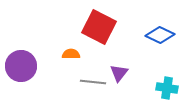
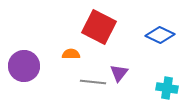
purple circle: moved 3 px right
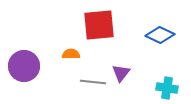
red square: moved 2 px up; rotated 32 degrees counterclockwise
purple triangle: moved 2 px right
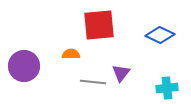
cyan cross: rotated 15 degrees counterclockwise
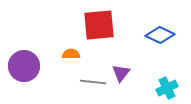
cyan cross: rotated 20 degrees counterclockwise
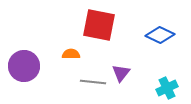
red square: rotated 16 degrees clockwise
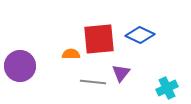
red square: moved 14 px down; rotated 16 degrees counterclockwise
blue diamond: moved 20 px left
purple circle: moved 4 px left
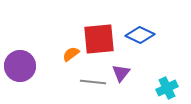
orange semicircle: rotated 36 degrees counterclockwise
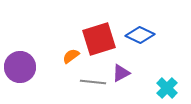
red square: rotated 12 degrees counterclockwise
orange semicircle: moved 2 px down
purple circle: moved 1 px down
purple triangle: rotated 24 degrees clockwise
cyan cross: rotated 20 degrees counterclockwise
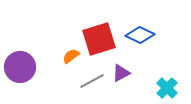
gray line: moved 1 px left, 1 px up; rotated 35 degrees counterclockwise
